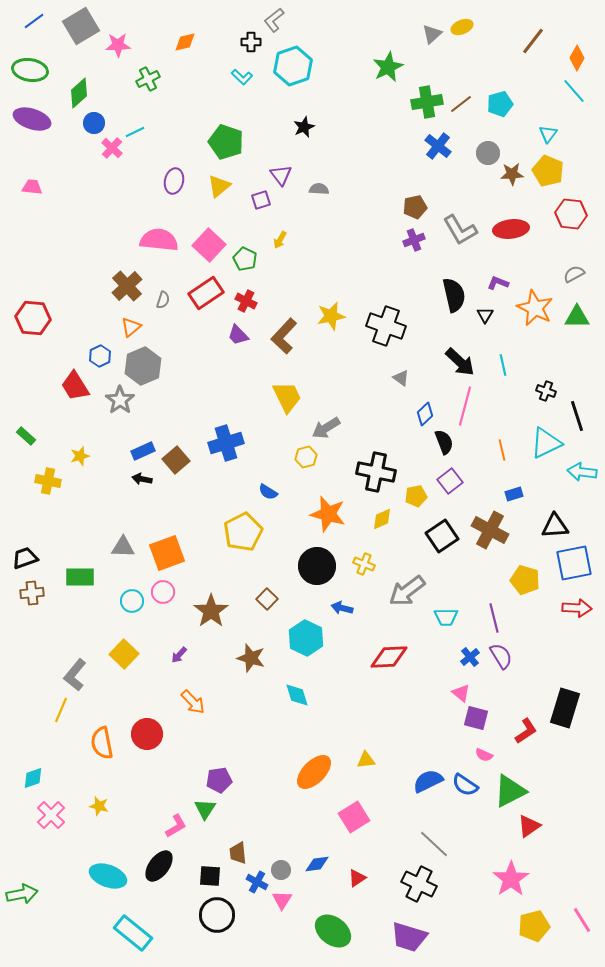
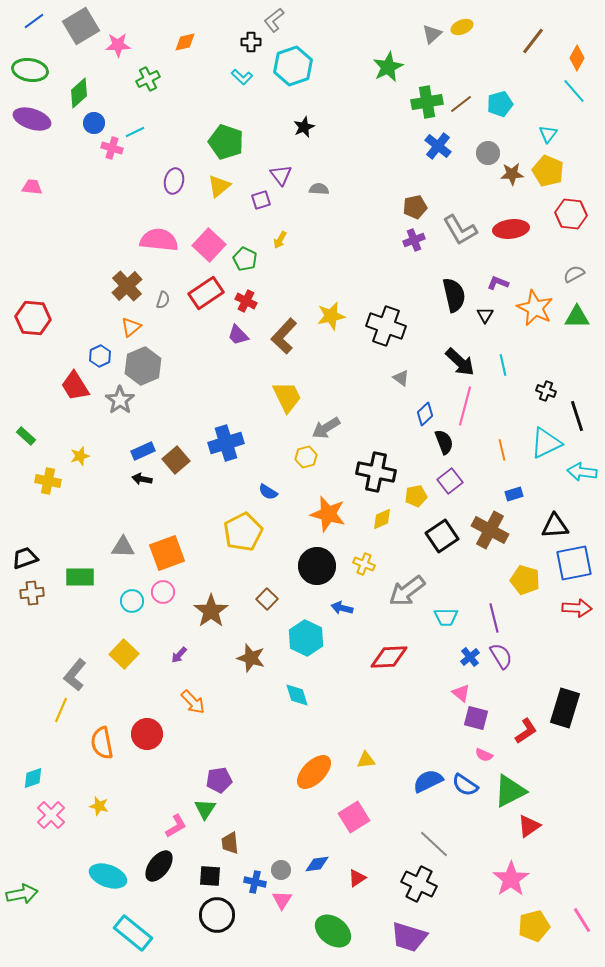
pink cross at (112, 148): rotated 25 degrees counterclockwise
brown trapezoid at (238, 853): moved 8 px left, 10 px up
blue cross at (257, 882): moved 2 px left; rotated 15 degrees counterclockwise
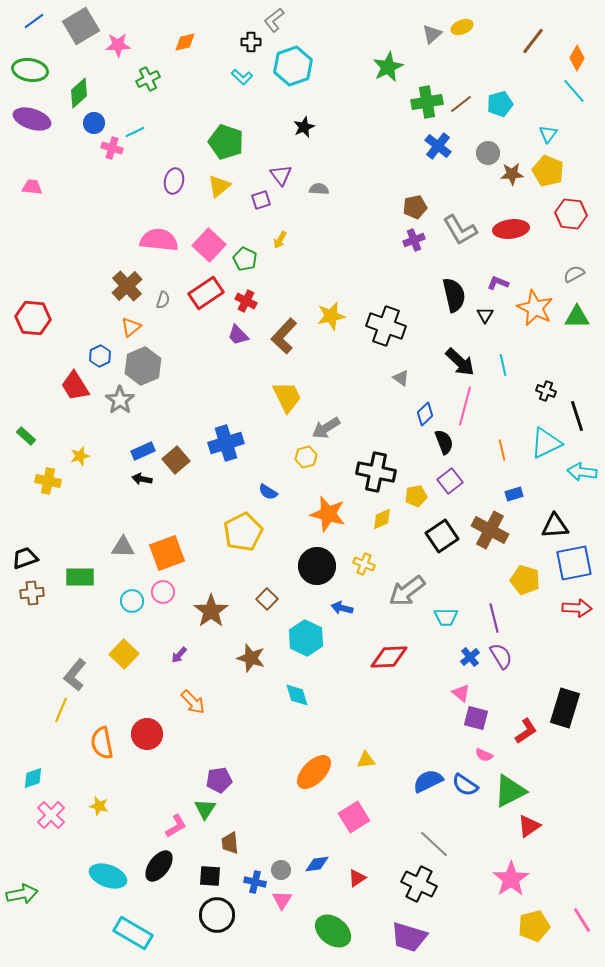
cyan rectangle at (133, 933): rotated 9 degrees counterclockwise
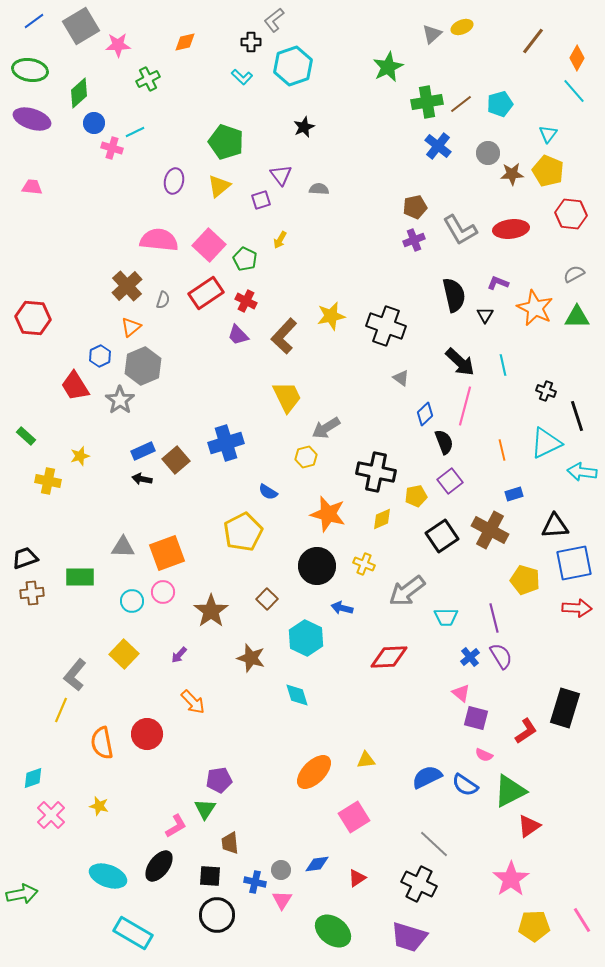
blue semicircle at (428, 781): moved 1 px left, 4 px up
yellow pentagon at (534, 926): rotated 12 degrees clockwise
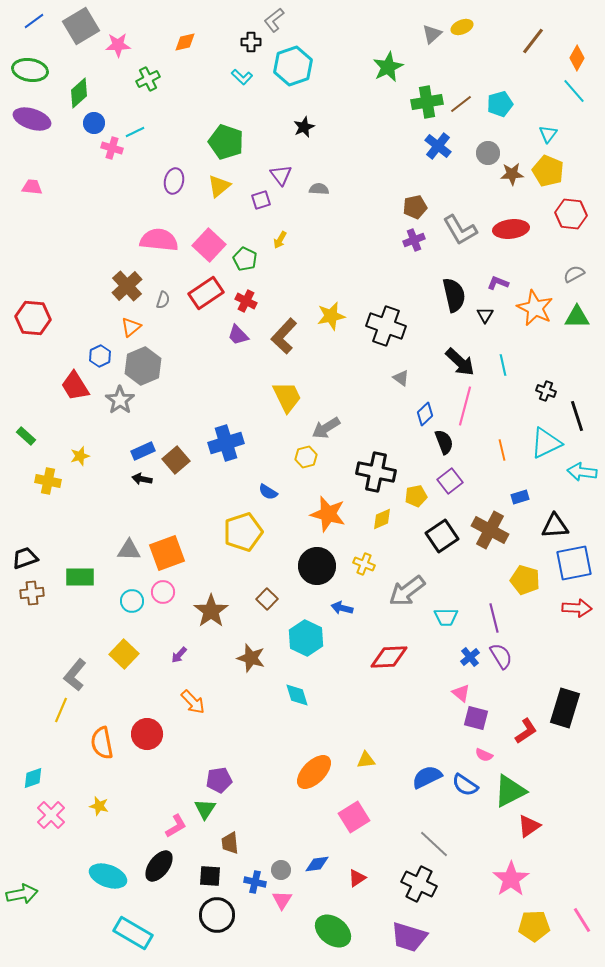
blue rectangle at (514, 494): moved 6 px right, 3 px down
yellow pentagon at (243, 532): rotated 9 degrees clockwise
gray triangle at (123, 547): moved 6 px right, 3 px down
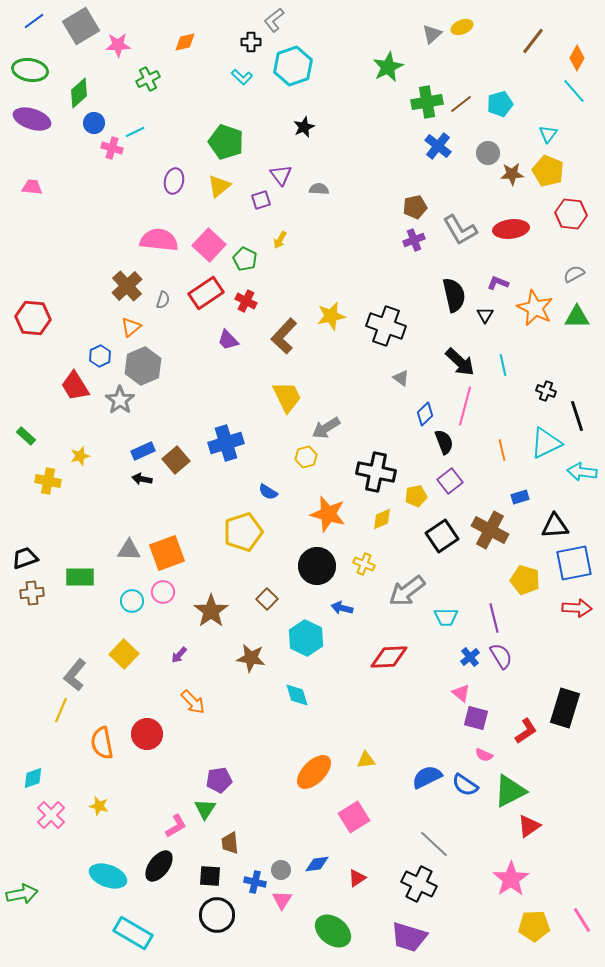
purple trapezoid at (238, 335): moved 10 px left, 5 px down
brown star at (251, 658): rotated 8 degrees counterclockwise
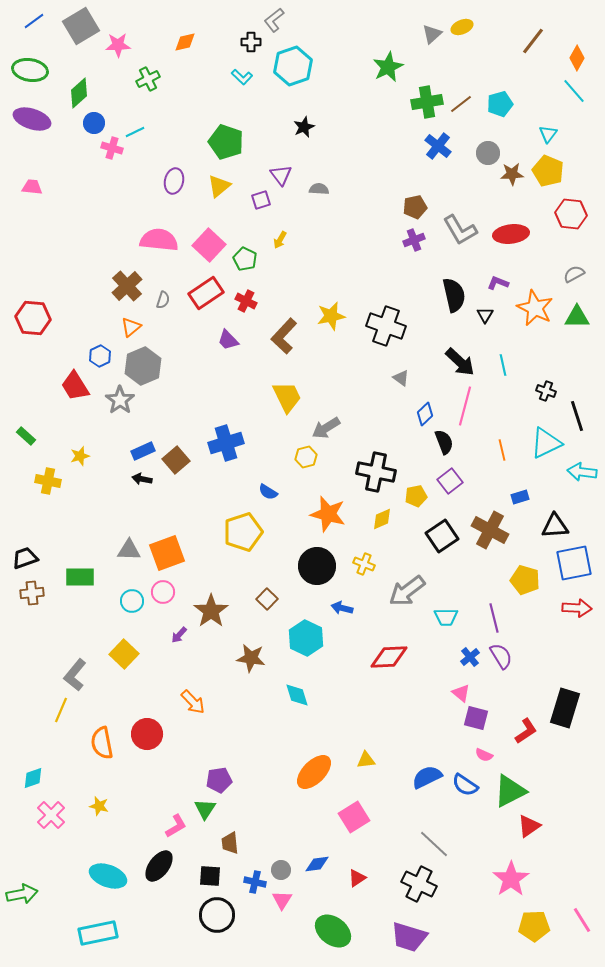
red ellipse at (511, 229): moved 5 px down
purple arrow at (179, 655): moved 20 px up
cyan rectangle at (133, 933): moved 35 px left; rotated 42 degrees counterclockwise
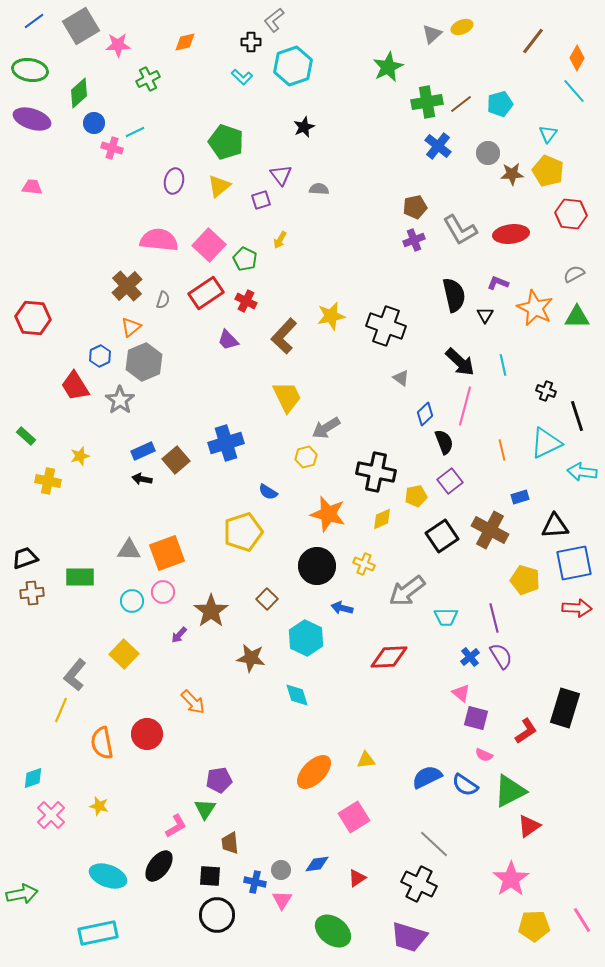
gray hexagon at (143, 366): moved 1 px right, 4 px up
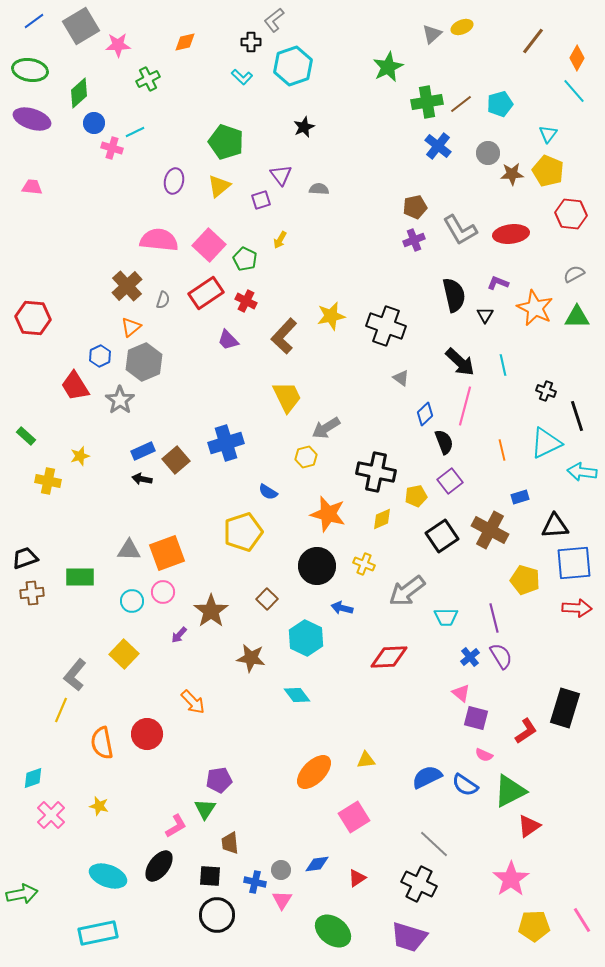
blue square at (574, 563): rotated 6 degrees clockwise
cyan diamond at (297, 695): rotated 20 degrees counterclockwise
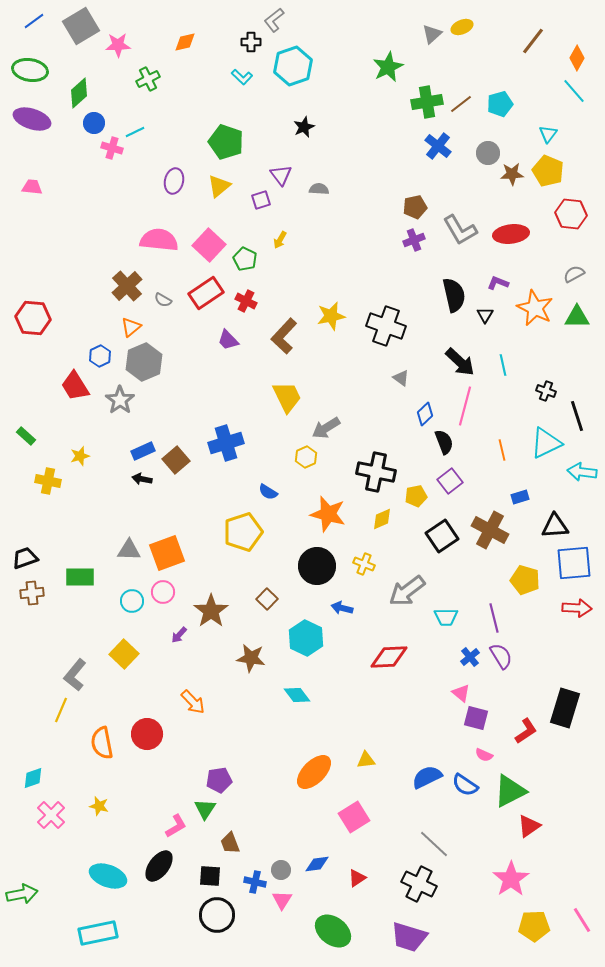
gray semicircle at (163, 300): rotated 102 degrees clockwise
yellow hexagon at (306, 457): rotated 10 degrees counterclockwise
brown trapezoid at (230, 843): rotated 15 degrees counterclockwise
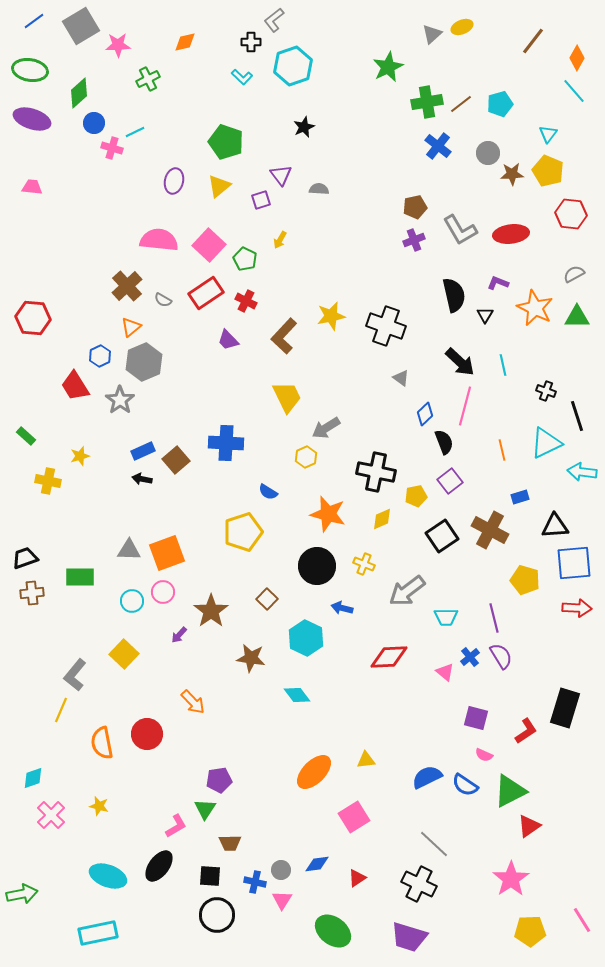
blue cross at (226, 443): rotated 20 degrees clockwise
pink triangle at (461, 693): moved 16 px left, 21 px up
brown trapezoid at (230, 843): rotated 70 degrees counterclockwise
yellow pentagon at (534, 926): moved 4 px left, 5 px down
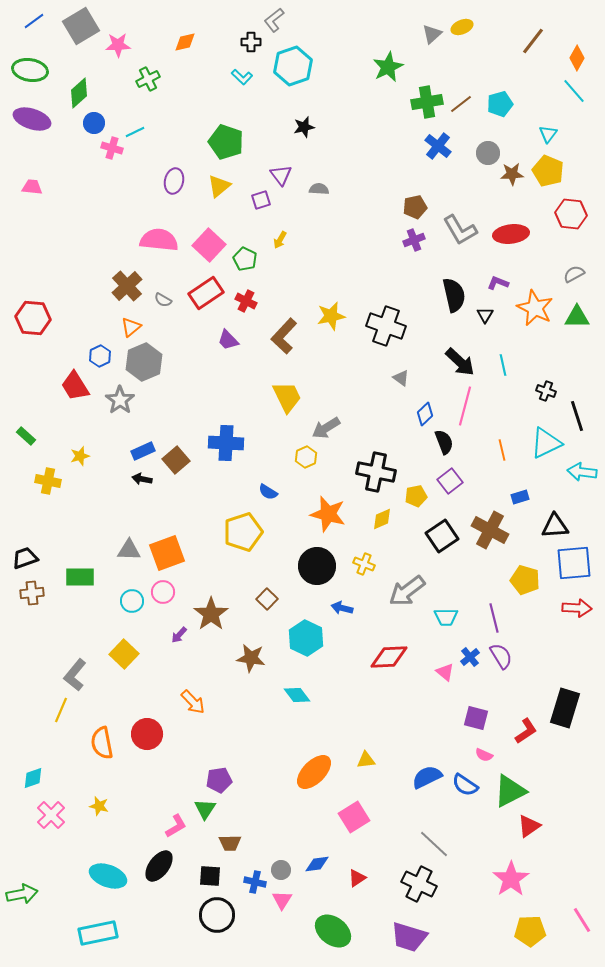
black star at (304, 127): rotated 10 degrees clockwise
brown star at (211, 611): moved 3 px down
